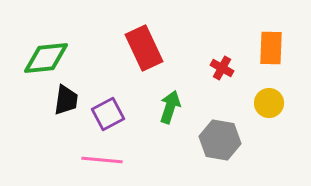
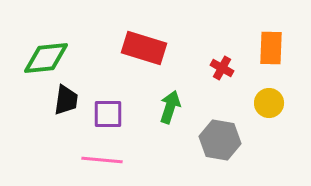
red rectangle: rotated 48 degrees counterclockwise
purple square: rotated 28 degrees clockwise
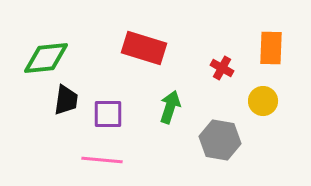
yellow circle: moved 6 px left, 2 px up
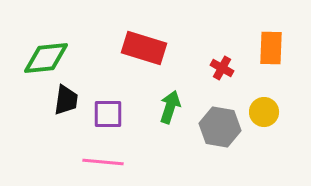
yellow circle: moved 1 px right, 11 px down
gray hexagon: moved 13 px up
pink line: moved 1 px right, 2 px down
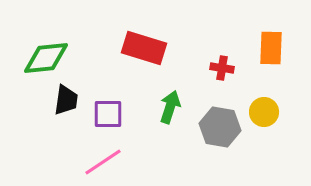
red cross: rotated 20 degrees counterclockwise
pink line: rotated 39 degrees counterclockwise
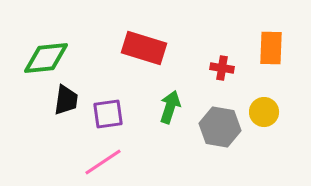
purple square: rotated 8 degrees counterclockwise
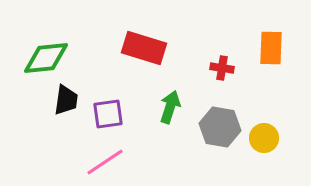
yellow circle: moved 26 px down
pink line: moved 2 px right
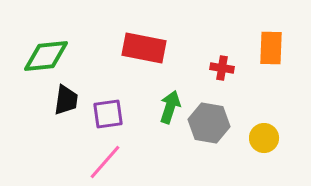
red rectangle: rotated 6 degrees counterclockwise
green diamond: moved 2 px up
gray hexagon: moved 11 px left, 4 px up
pink line: rotated 15 degrees counterclockwise
